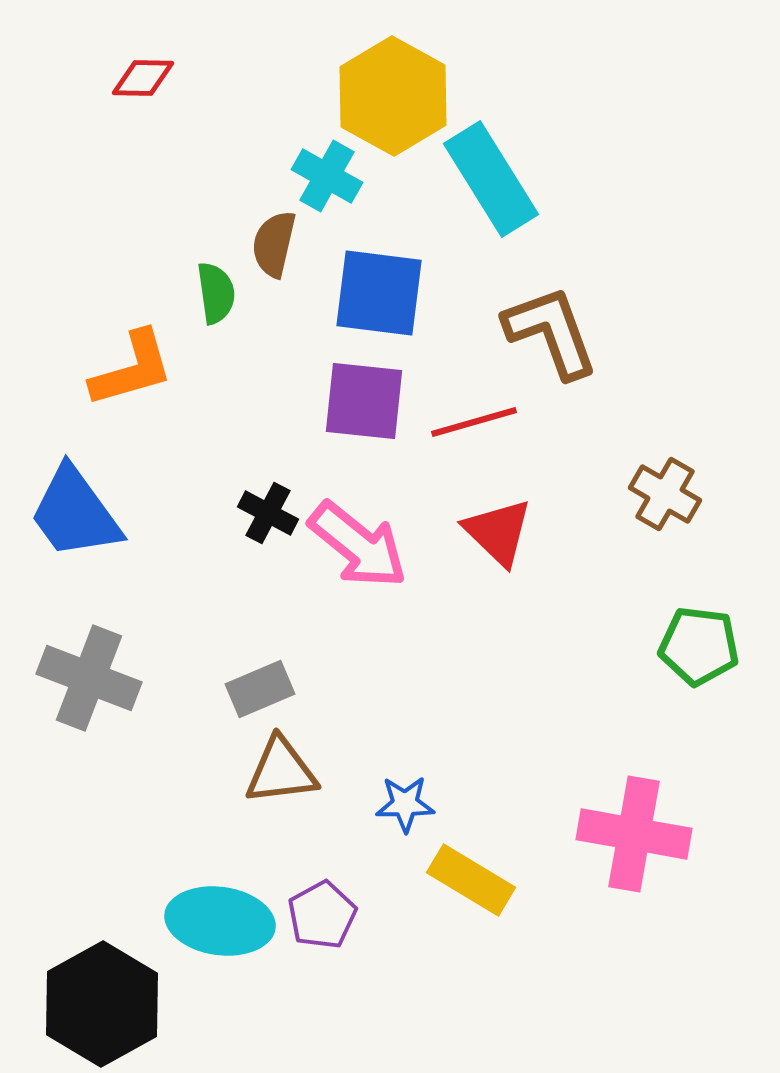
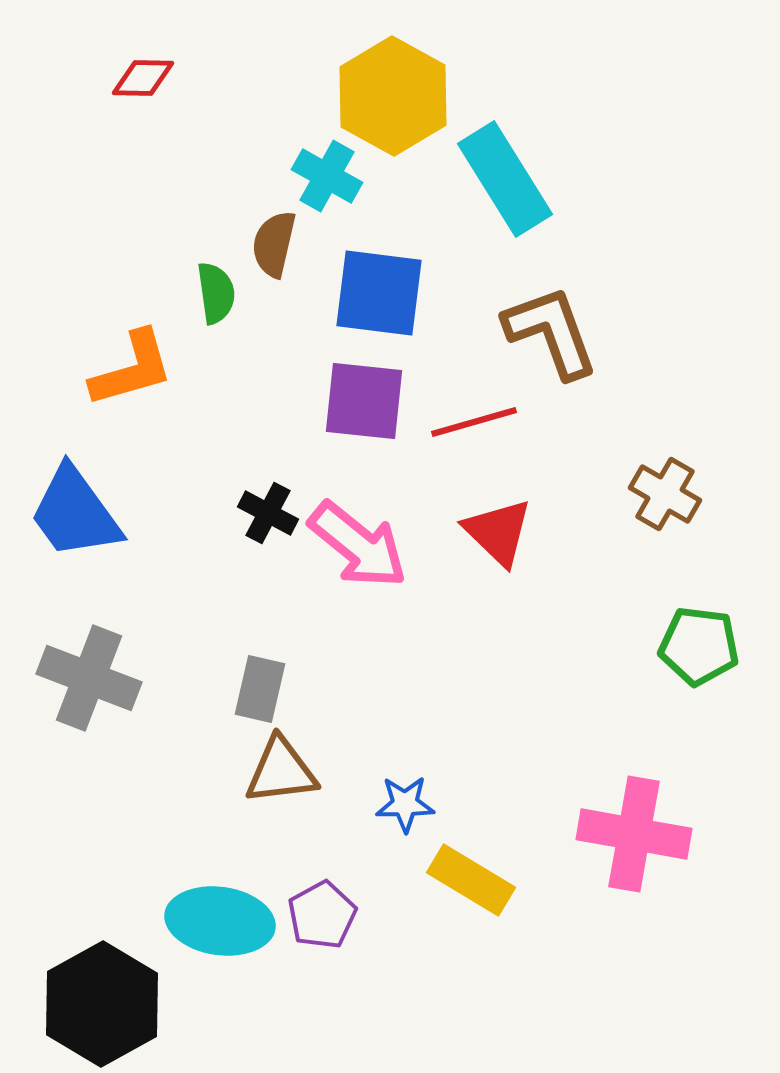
cyan rectangle: moved 14 px right
gray rectangle: rotated 54 degrees counterclockwise
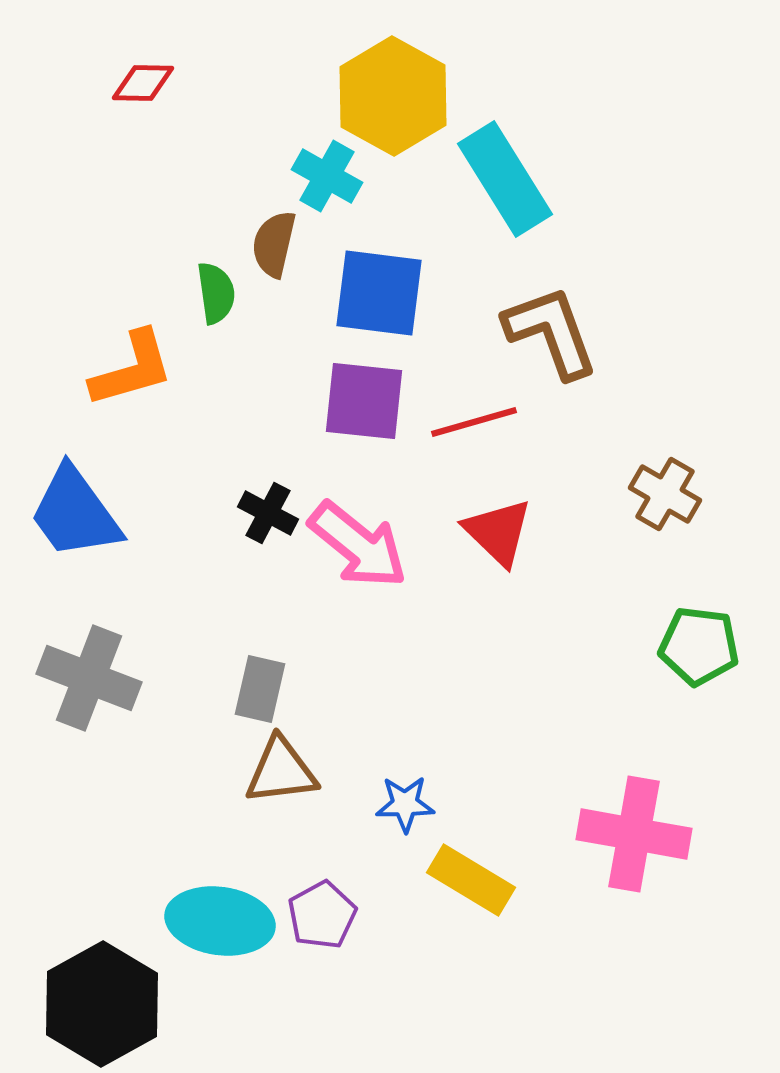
red diamond: moved 5 px down
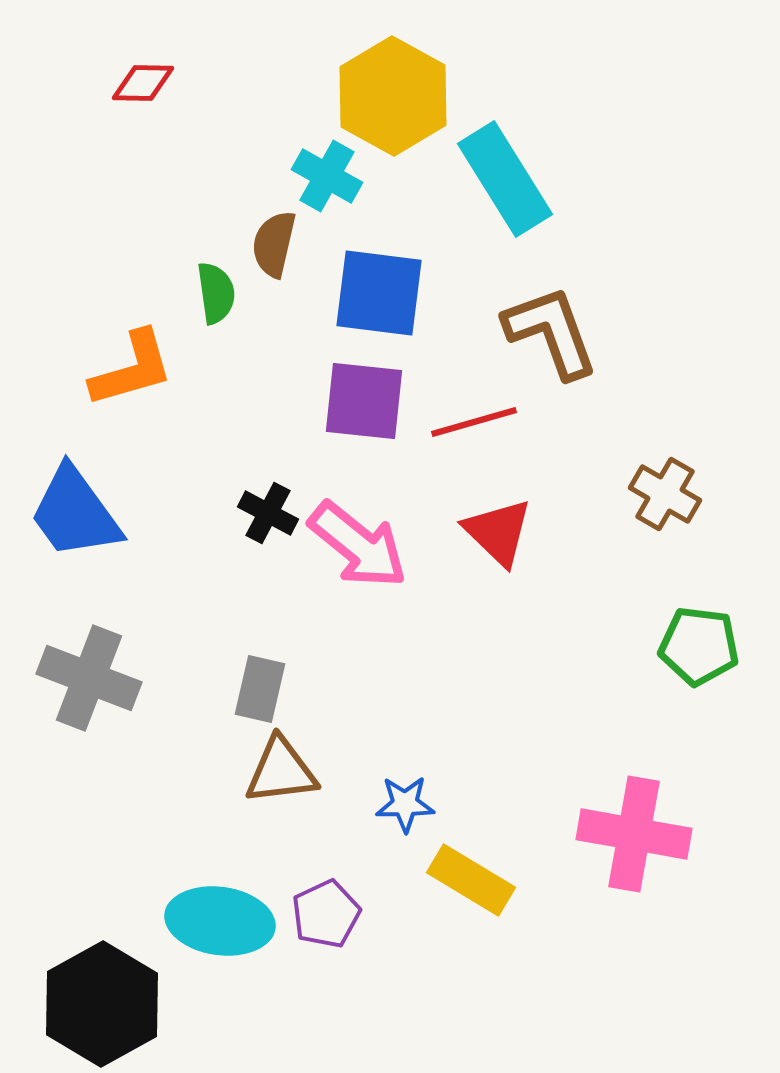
purple pentagon: moved 4 px right, 1 px up; rotated 4 degrees clockwise
